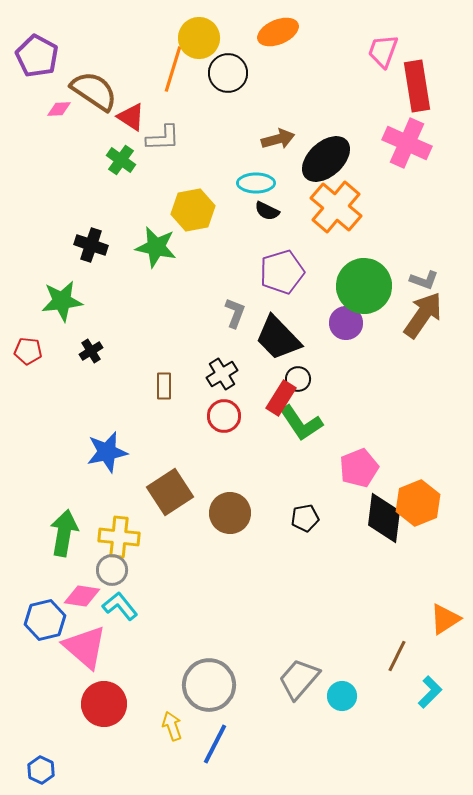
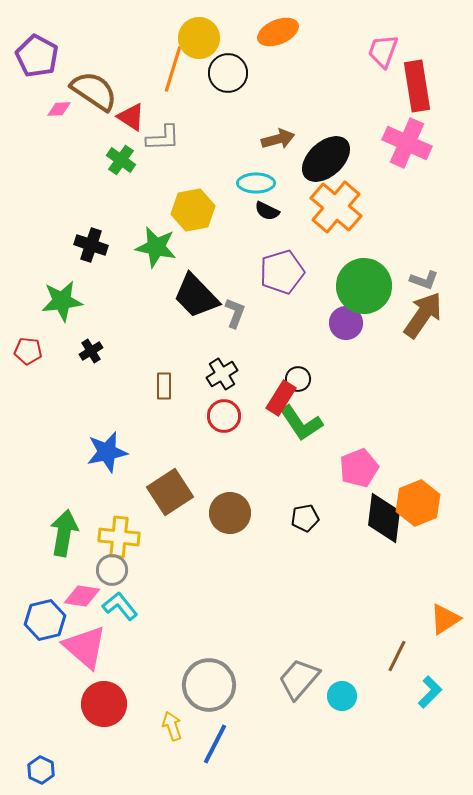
black trapezoid at (278, 338): moved 82 px left, 42 px up
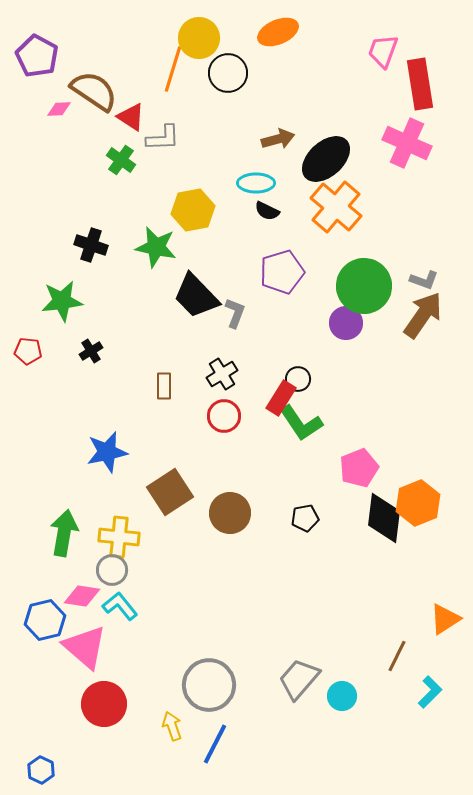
red rectangle at (417, 86): moved 3 px right, 2 px up
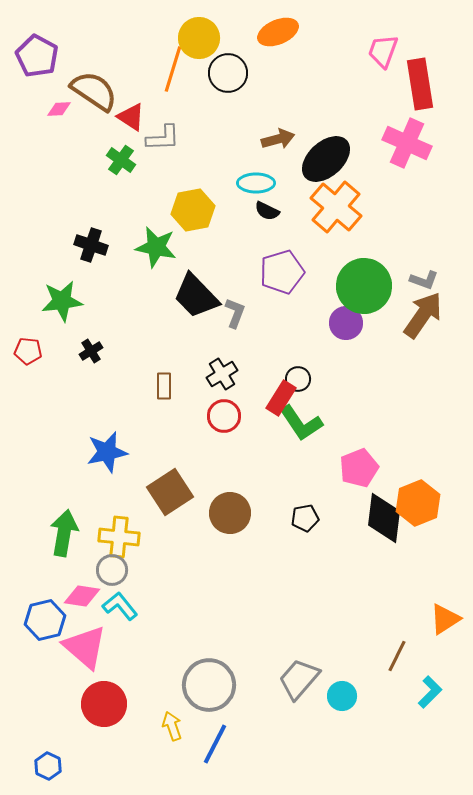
blue hexagon at (41, 770): moved 7 px right, 4 px up
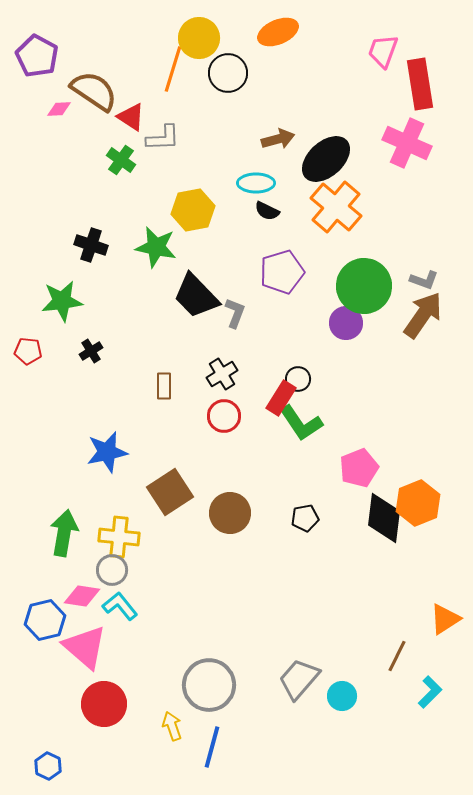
blue line at (215, 744): moved 3 px left, 3 px down; rotated 12 degrees counterclockwise
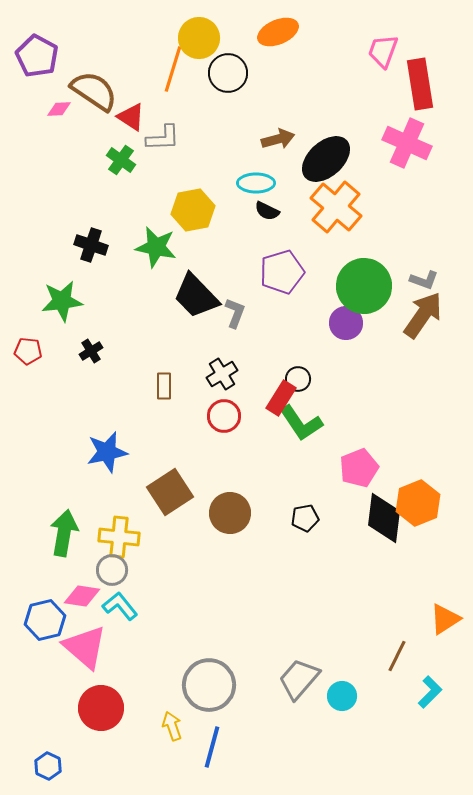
red circle at (104, 704): moved 3 px left, 4 px down
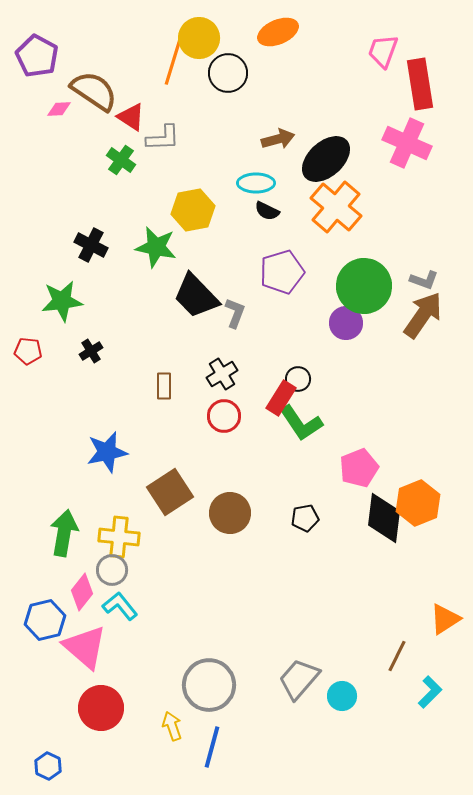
orange line at (173, 69): moved 7 px up
black cross at (91, 245): rotated 8 degrees clockwise
pink diamond at (82, 596): moved 4 px up; rotated 60 degrees counterclockwise
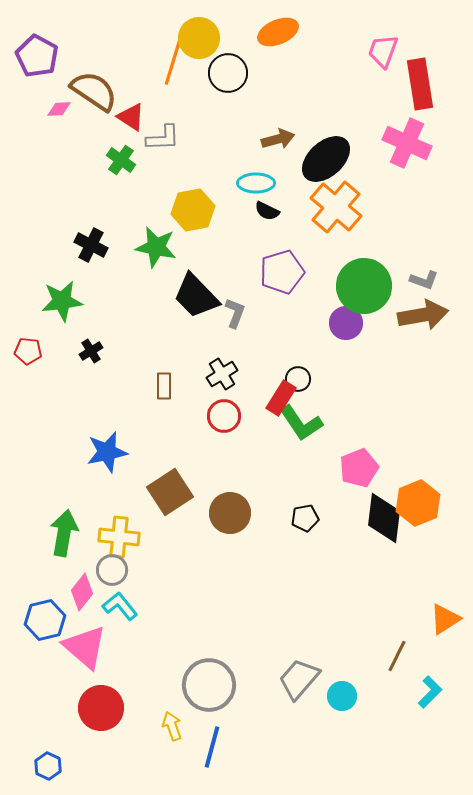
brown arrow at (423, 315): rotated 45 degrees clockwise
